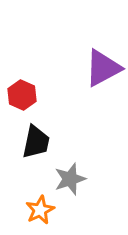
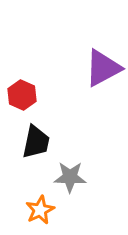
gray star: moved 2 px up; rotated 20 degrees clockwise
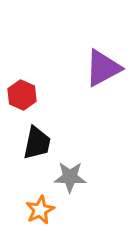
black trapezoid: moved 1 px right, 1 px down
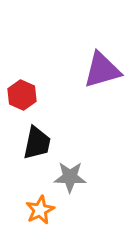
purple triangle: moved 1 px left, 2 px down; rotated 12 degrees clockwise
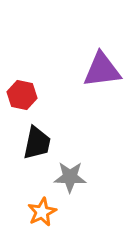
purple triangle: rotated 9 degrees clockwise
red hexagon: rotated 12 degrees counterclockwise
orange star: moved 2 px right, 2 px down
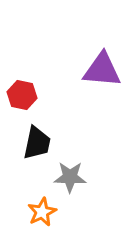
purple triangle: rotated 12 degrees clockwise
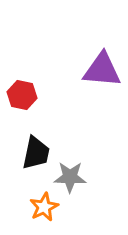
black trapezoid: moved 1 px left, 10 px down
orange star: moved 2 px right, 5 px up
